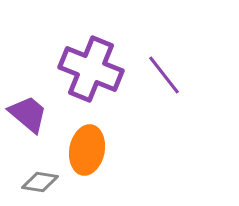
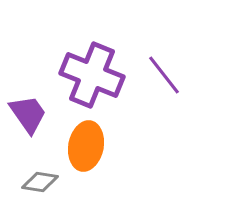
purple cross: moved 1 px right, 6 px down
purple trapezoid: rotated 15 degrees clockwise
orange ellipse: moved 1 px left, 4 px up
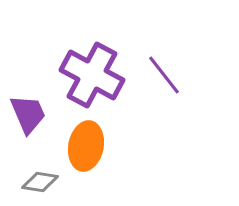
purple cross: rotated 6 degrees clockwise
purple trapezoid: rotated 12 degrees clockwise
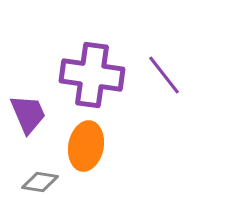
purple cross: rotated 20 degrees counterclockwise
